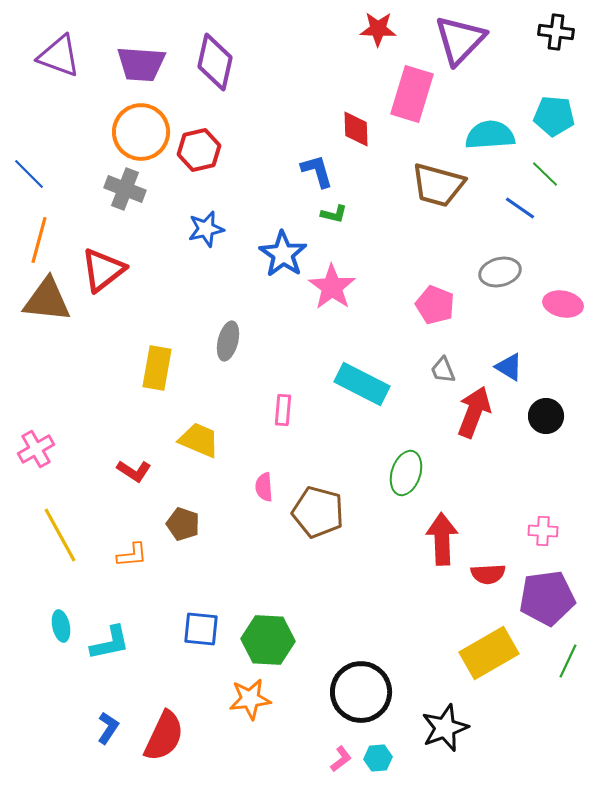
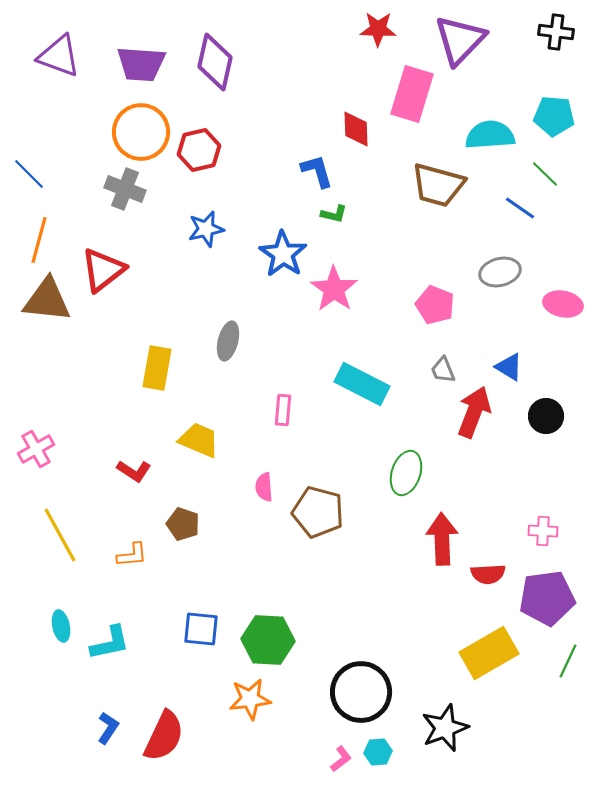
pink star at (332, 287): moved 2 px right, 2 px down
cyan hexagon at (378, 758): moved 6 px up
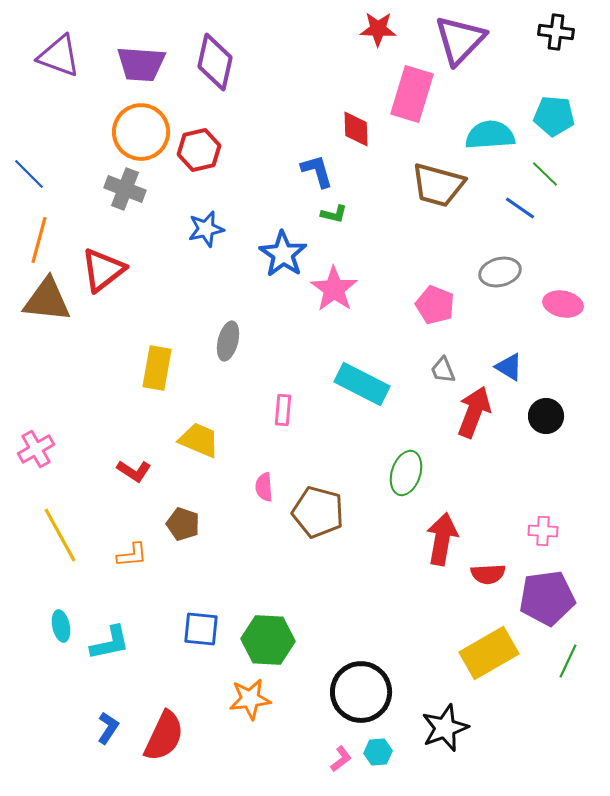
red arrow at (442, 539): rotated 12 degrees clockwise
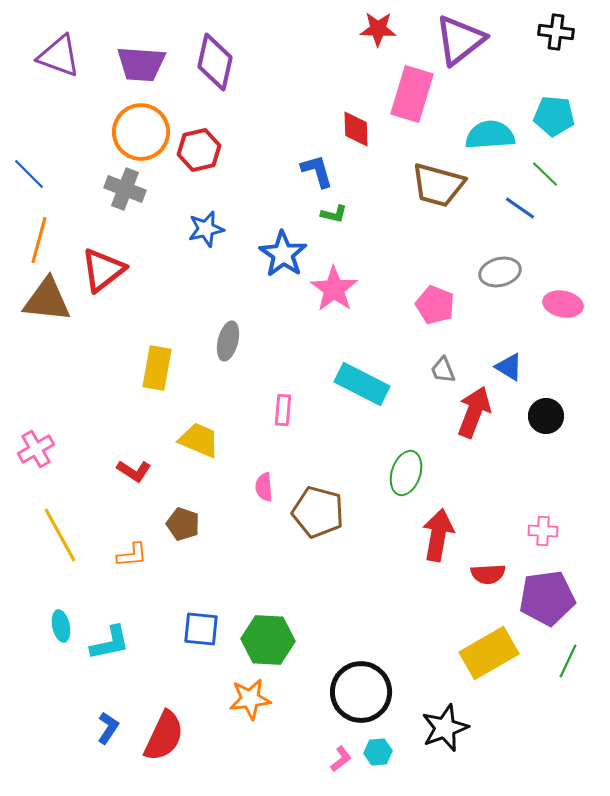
purple triangle at (460, 40): rotated 8 degrees clockwise
red arrow at (442, 539): moved 4 px left, 4 px up
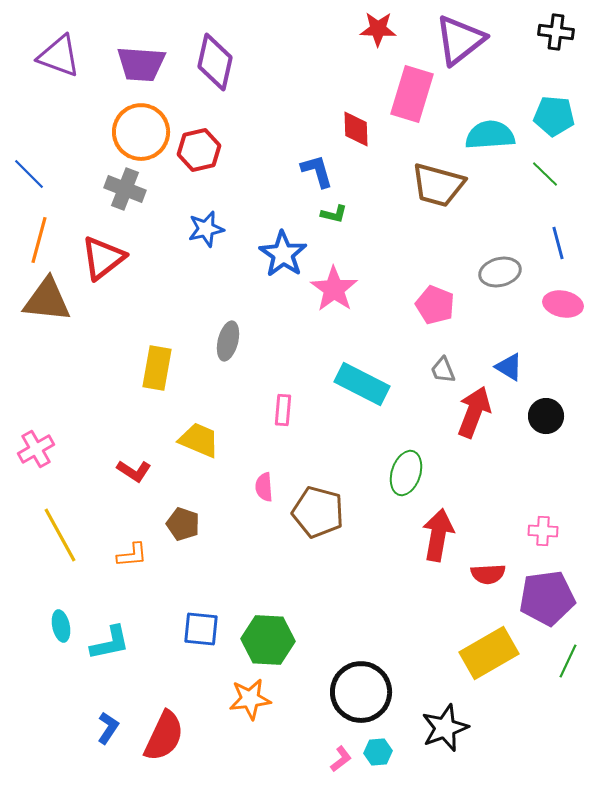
blue line at (520, 208): moved 38 px right, 35 px down; rotated 40 degrees clockwise
red triangle at (103, 270): moved 12 px up
